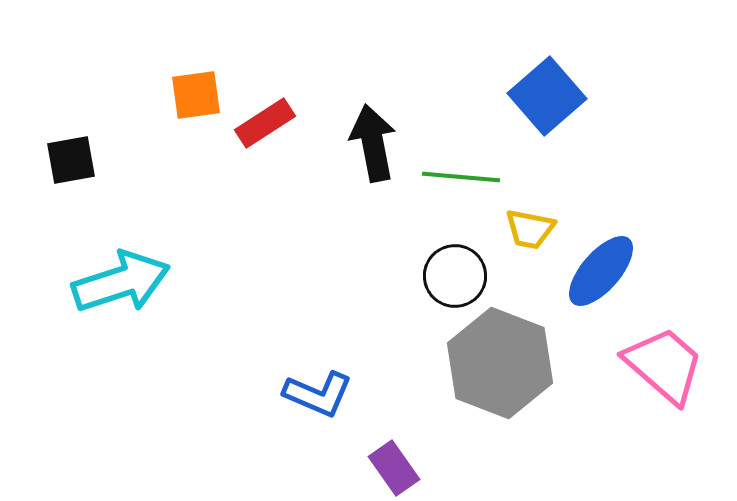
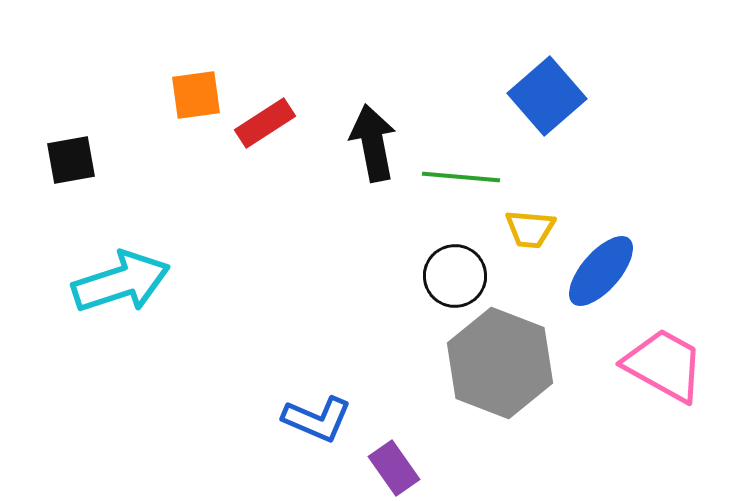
yellow trapezoid: rotated 6 degrees counterclockwise
pink trapezoid: rotated 12 degrees counterclockwise
blue L-shape: moved 1 px left, 25 px down
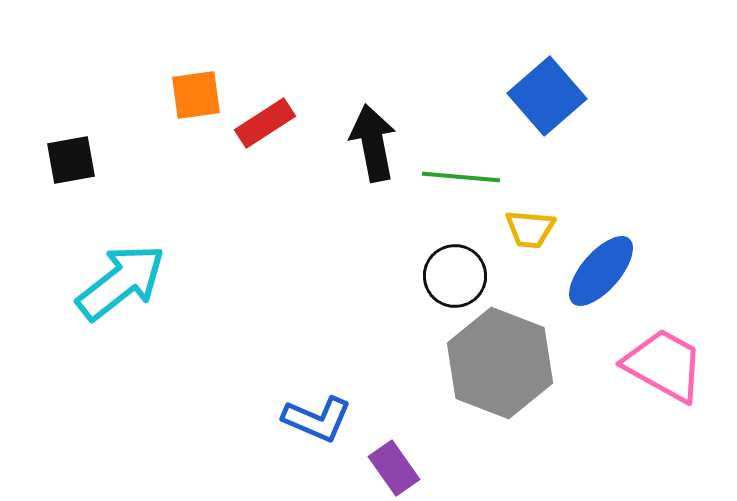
cyan arrow: rotated 20 degrees counterclockwise
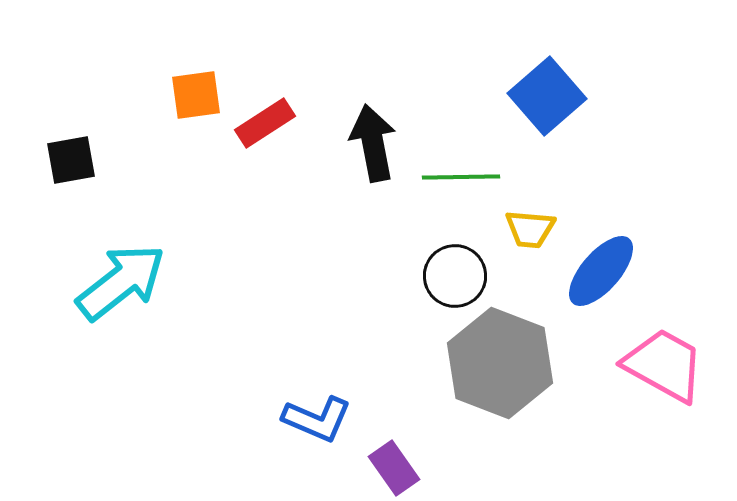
green line: rotated 6 degrees counterclockwise
